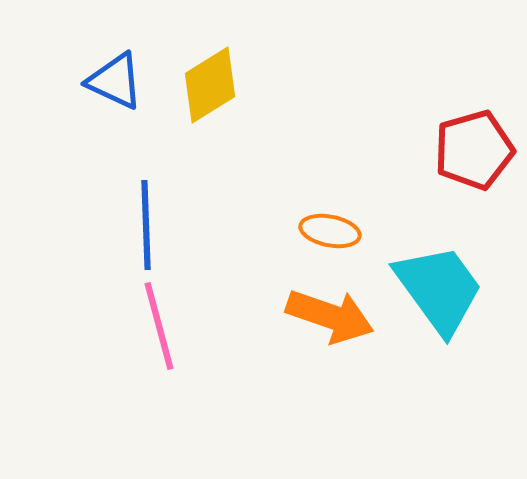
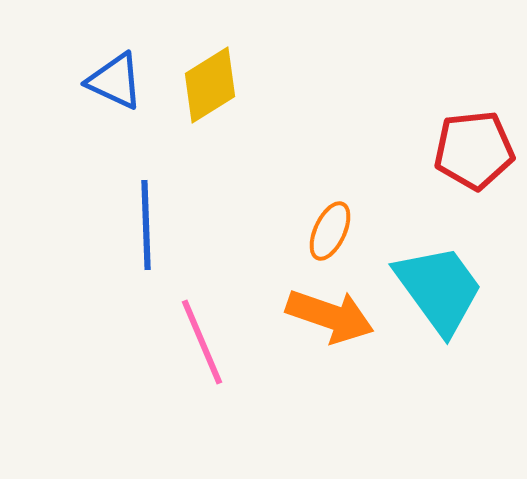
red pentagon: rotated 10 degrees clockwise
orange ellipse: rotated 76 degrees counterclockwise
pink line: moved 43 px right, 16 px down; rotated 8 degrees counterclockwise
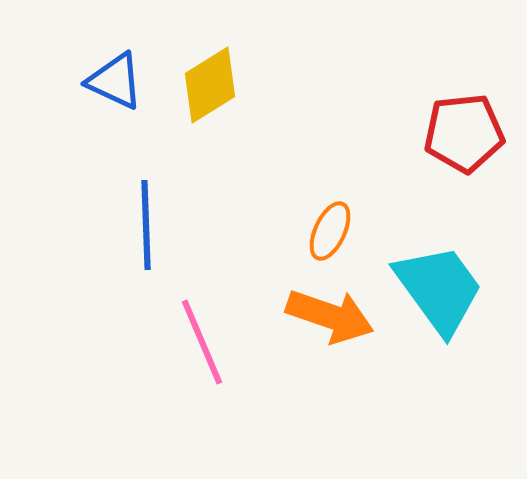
red pentagon: moved 10 px left, 17 px up
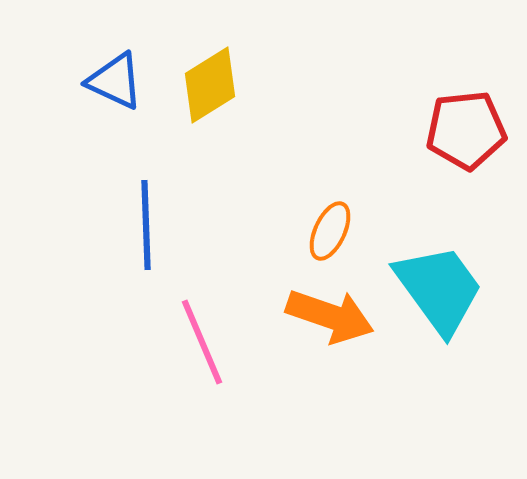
red pentagon: moved 2 px right, 3 px up
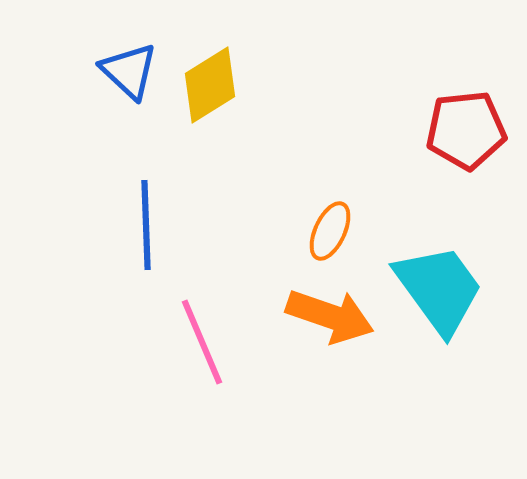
blue triangle: moved 14 px right, 10 px up; rotated 18 degrees clockwise
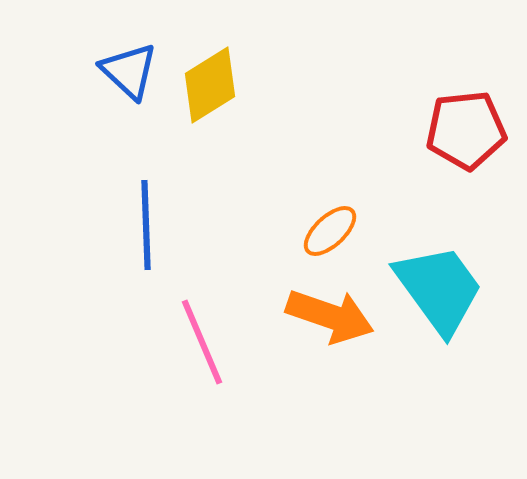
orange ellipse: rotated 22 degrees clockwise
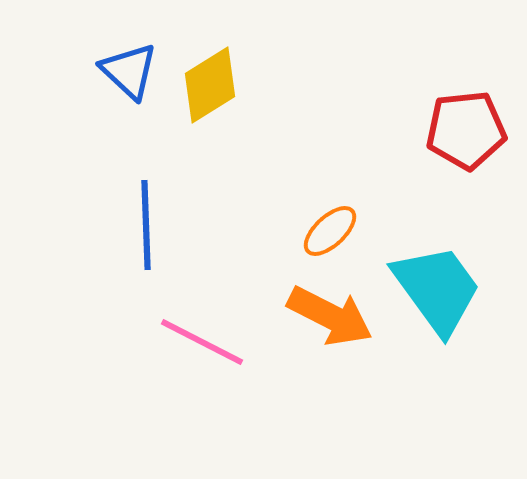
cyan trapezoid: moved 2 px left
orange arrow: rotated 8 degrees clockwise
pink line: rotated 40 degrees counterclockwise
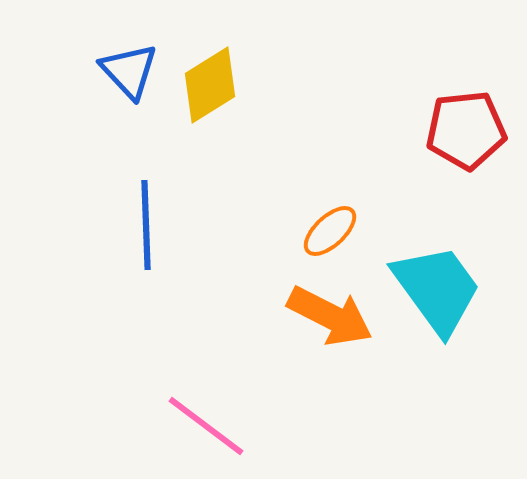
blue triangle: rotated 4 degrees clockwise
pink line: moved 4 px right, 84 px down; rotated 10 degrees clockwise
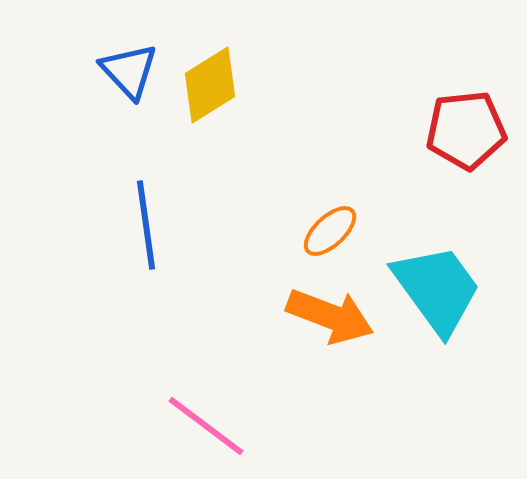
blue line: rotated 6 degrees counterclockwise
orange arrow: rotated 6 degrees counterclockwise
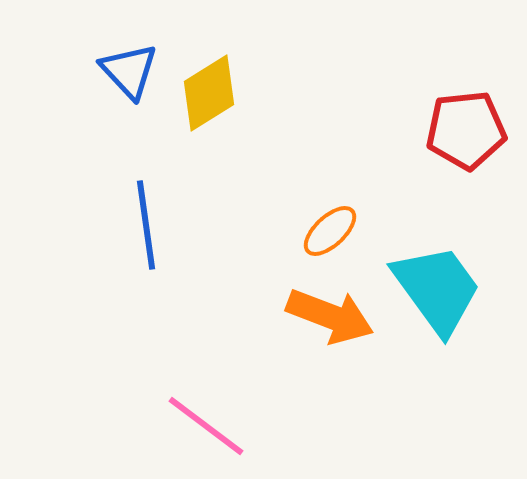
yellow diamond: moved 1 px left, 8 px down
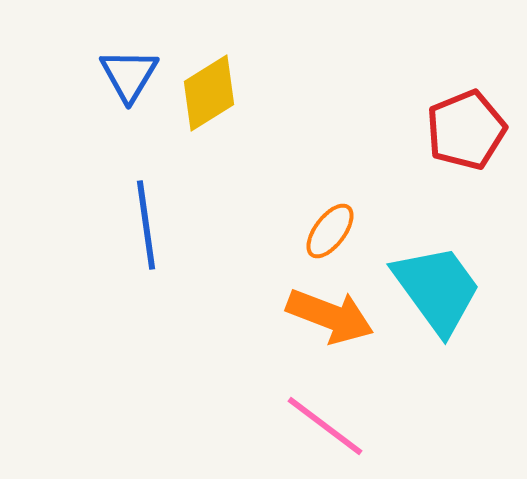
blue triangle: moved 4 px down; rotated 14 degrees clockwise
red pentagon: rotated 16 degrees counterclockwise
orange ellipse: rotated 10 degrees counterclockwise
pink line: moved 119 px right
